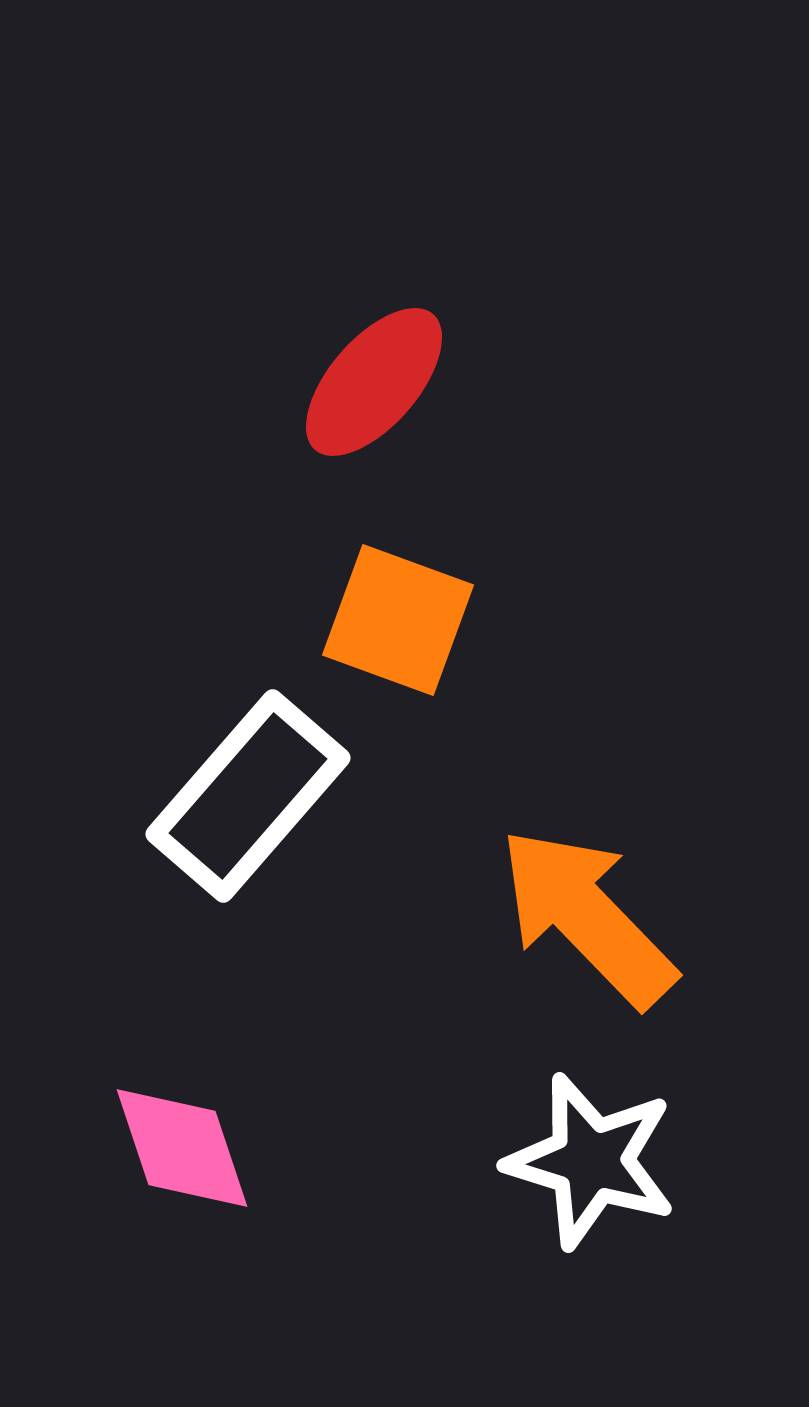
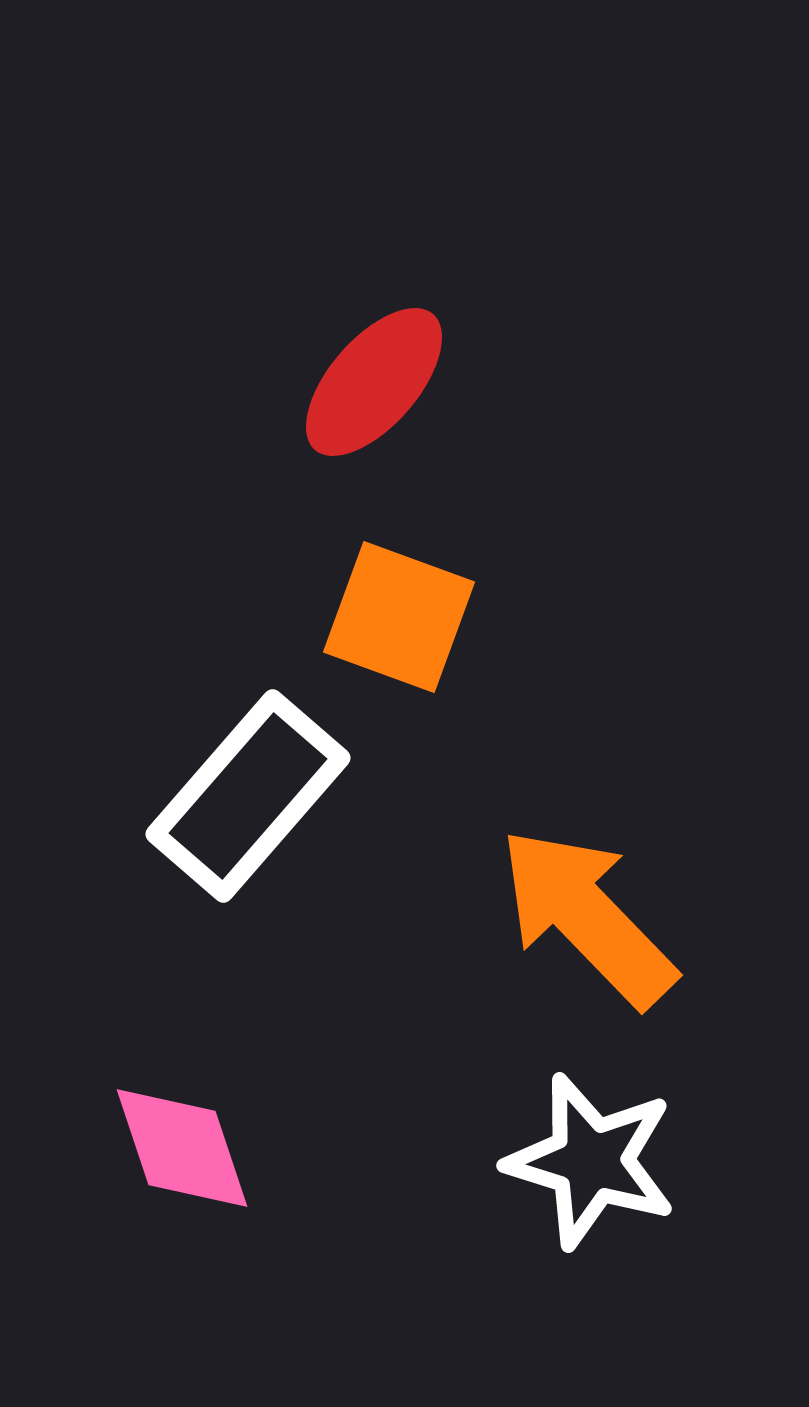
orange square: moved 1 px right, 3 px up
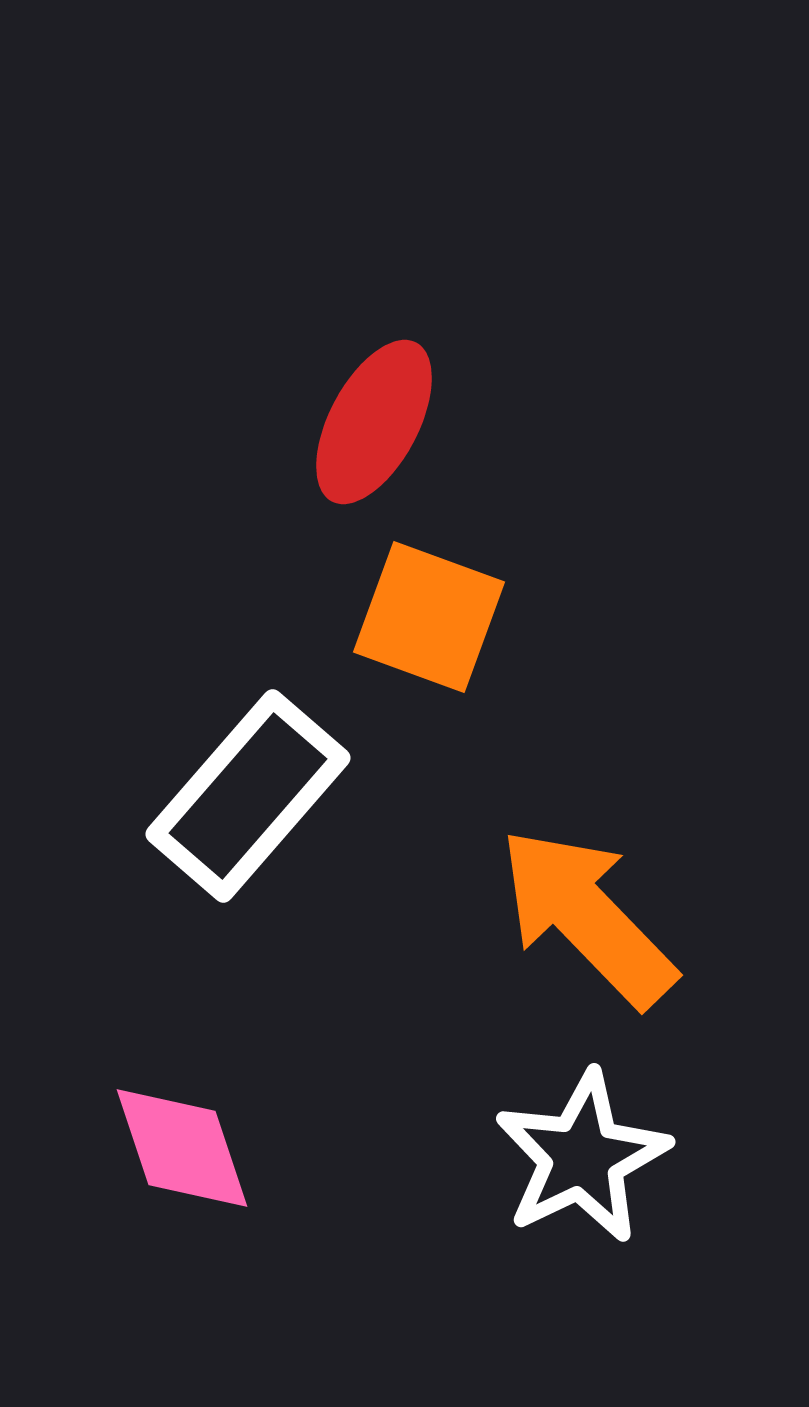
red ellipse: moved 40 px down; rotated 13 degrees counterclockwise
orange square: moved 30 px right
white star: moved 9 px left, 4 px up; rotated 29 degrees clockwise
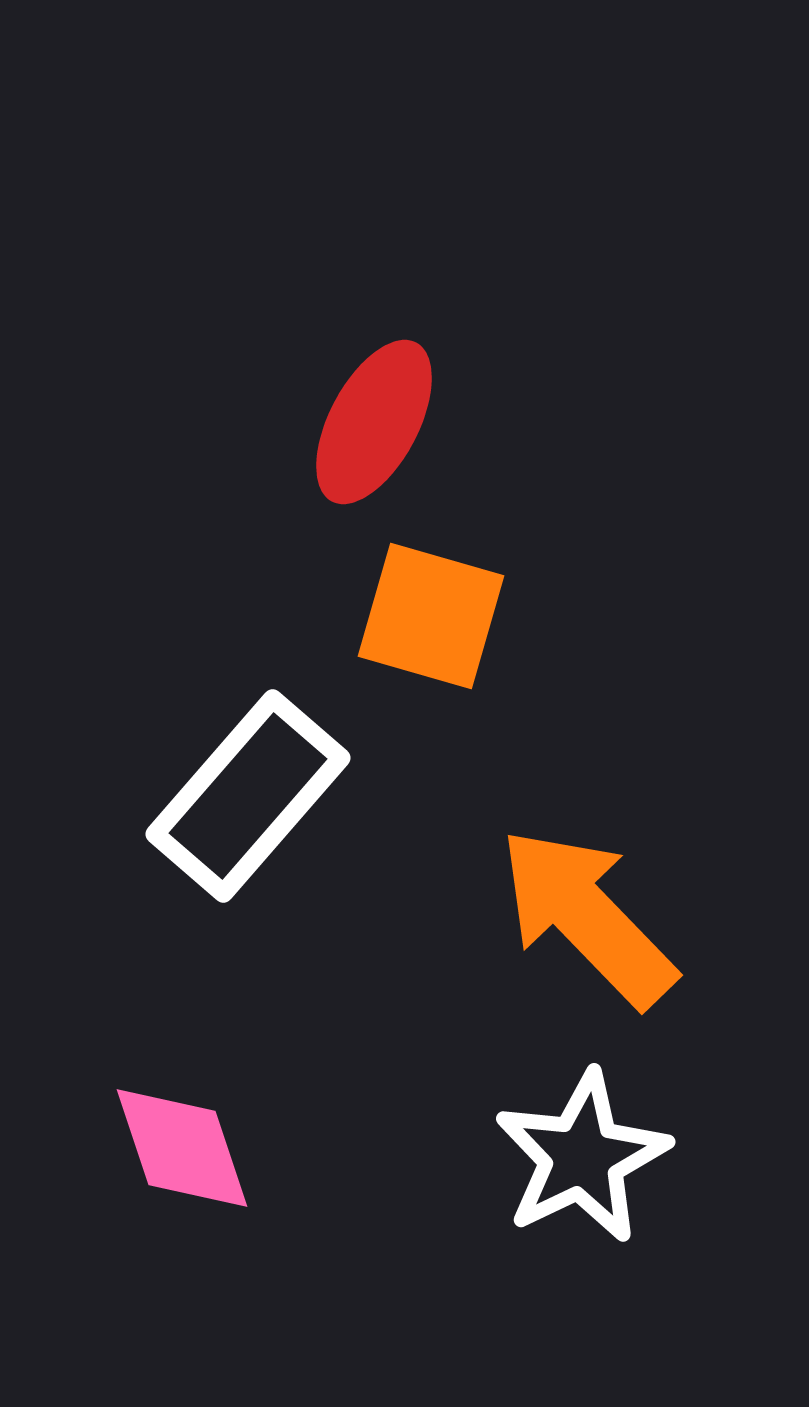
orange square: moved 2 px right, 1 px up; rotated 4 degrees counterclockwise
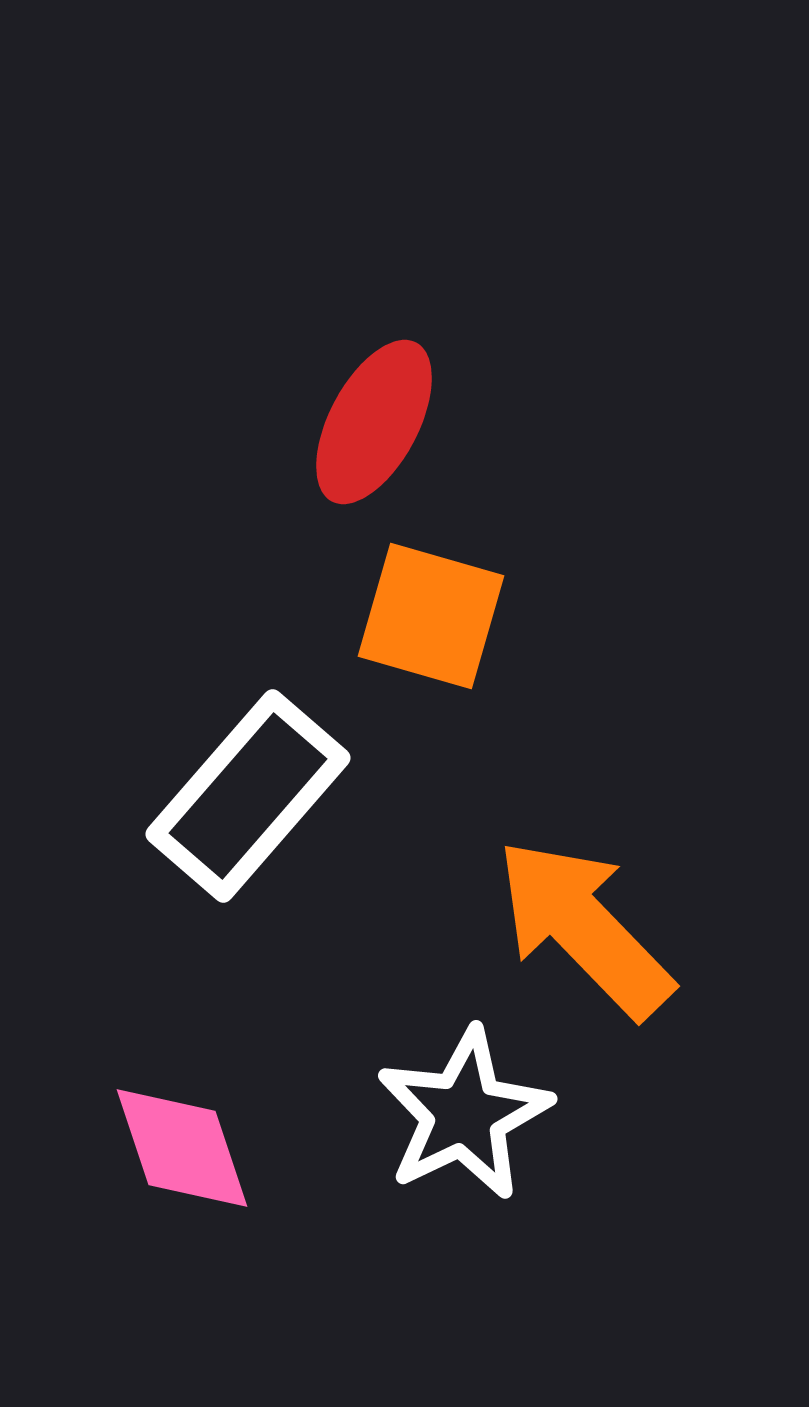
orange arrow: moved 3 px left, 11 px down
white star: moved 118 px left, 43 px up
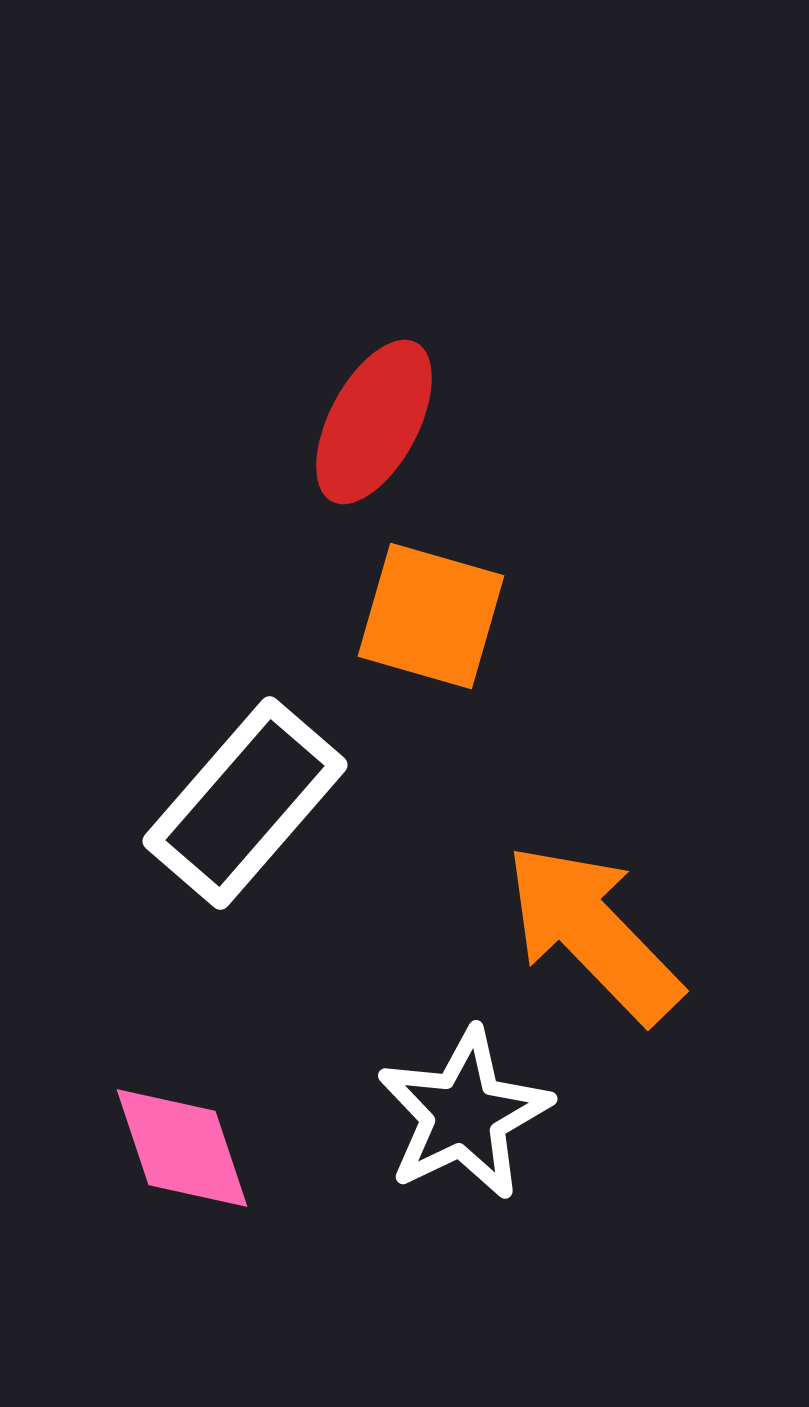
white rectangle: moved 3 px left, 7 px down
orange arrow: moved 9 px right, 5 px down
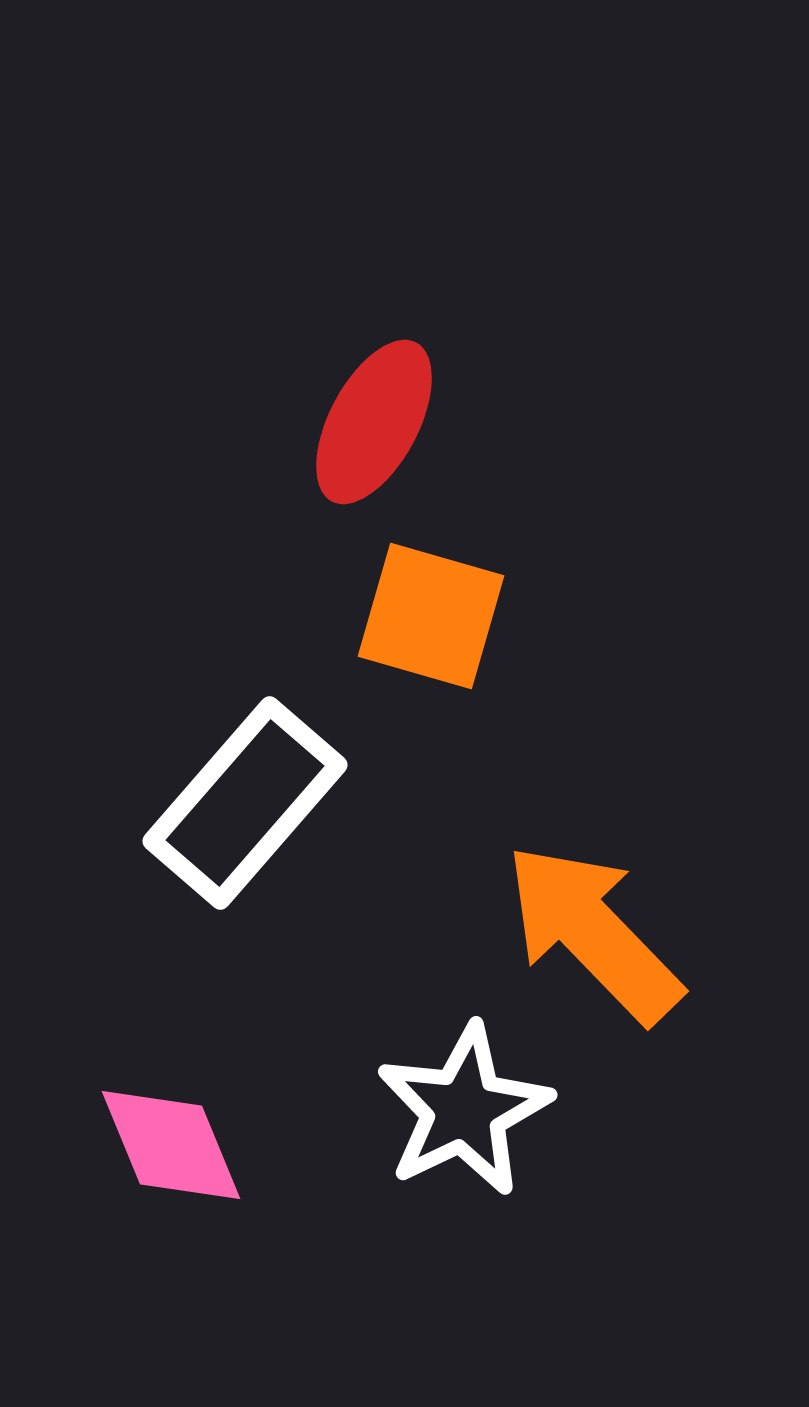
white star: moved 4 px up
pink diamond: moved 11 px left, 3 px up; rotated 4 degrees counterclockwise
